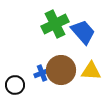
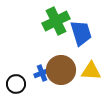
green cross: moved 1 px right, 3 px up
blue trapezoid: moved 2 px left, 1 px down; rotated 24 degrees clockwise
black circle: moved 1 px right, 1 px up
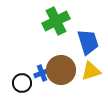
blue trapezoid: moved 7 px right, 9 px down
yellow triangle: rotated 20 degrees counterclockwise
black circle: moved 6 px right, 1 px up
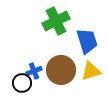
blue trapezoid: moved 1 px left, 1 px up
blue cross: moved 8 px left, 2 px up
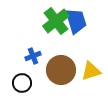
green cross: rotated 12 degrees counterclockwise
blue trapezoid: moved 11 px left, 20 px up
blue cross: moved 1 px left, 15 px up
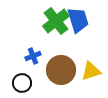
blue trapezoid: moved 2 px right, 1 px up
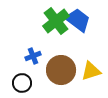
blue trapezoid: rotated 36 degrees counterclockwise
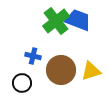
blue trapezoid: rotated 16 degrees counterclockwise
blue cross: rotated 35 degrees clockwise
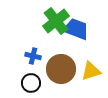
blue trapezoid: moved 2 px left, 9 px down
brown circle: moved 1 px up
black circle: moved 9 px right
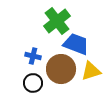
green cross: moved 1 px right
blue trapezoid: moved 15 px down
black circle: moved 2 px right
